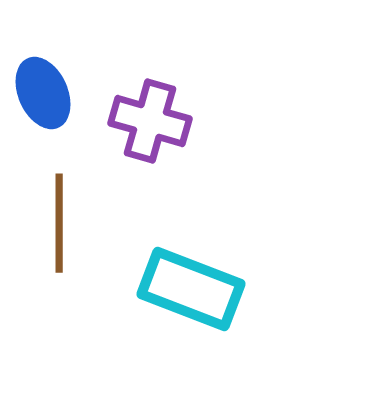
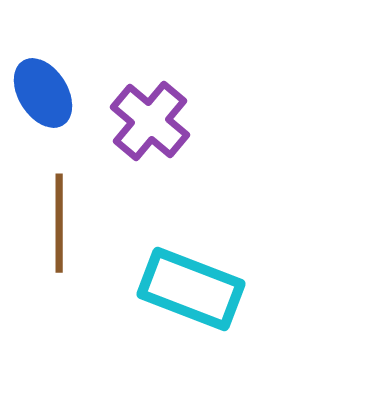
blue ellipse: rotated 8 degrees counterclockwise
purple cross: rotated 24 degrees clockwise
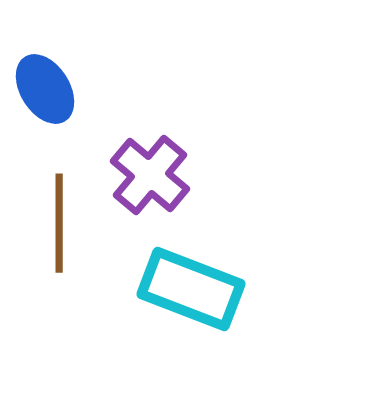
blue ellipse: moved 2 px right, 4 px up
purple cross: moved 54 px down
